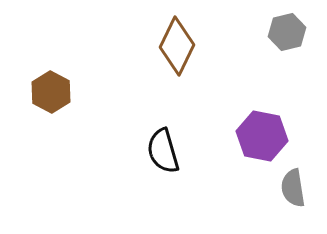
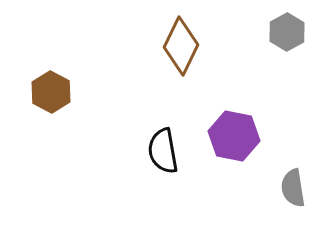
gray hexagon: rotated 15 degrees counterclockwise
brown diamond: moved 4 px right
purple hexagon: moved 28 px left
black semicircle: rotated 6 degrees clockwise
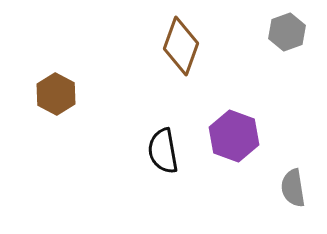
gray hexagon: rotated 9 degrees clockwise
brown diamond: rotated 6 degrees counterclockwise
brown hexagon: moved 5 px right, 2 px down
purple hexagon: rotated 9 degrees clockwise
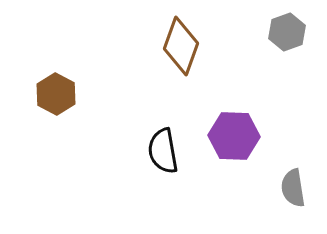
purple hexagon: rotated 18 degrees counterclockwise
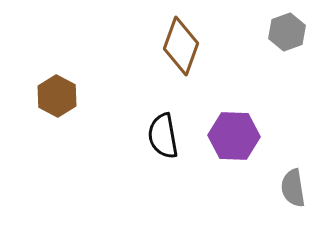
brown hexagon: moved 1 px right, 2 px down
black semicircle: moved 15 px up
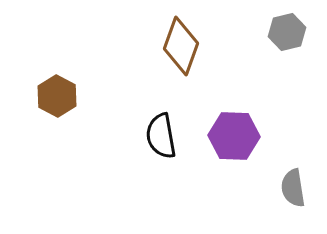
gray hexagon: rotated 6 degrees clockwise
black semicircle: moved 2 px left
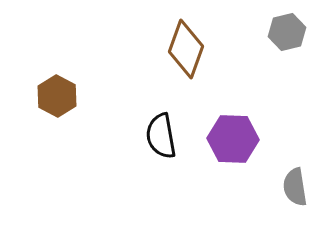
brown diamond: moved 5 px right, 3 px down
purple hexagon: moved 1 px left, 3 px down
gray semicircle: moved 2 px right, 1 px up
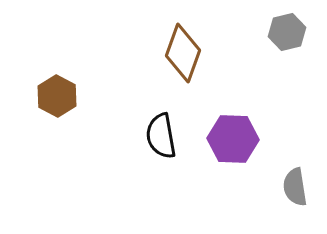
brown diamond: moved 3 px left, 4 px down
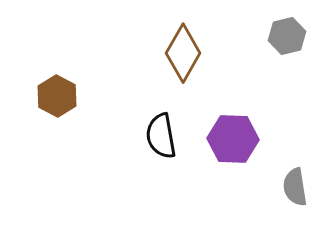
gray hexagon: moved 4 px down
brown diamond: rotated 10 degrees clockwise
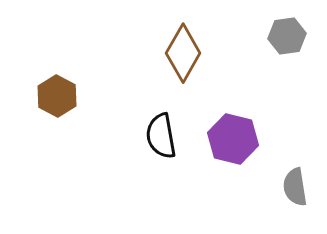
gray hexagon: rotated 6 degrees clockwise
purple hexagon: rotated 12 degrees clockwise
